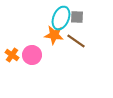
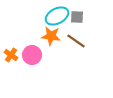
cyan ellipse: moved 4 px left, 2 px up; rotated 40 degrees clockwise
orange star: moved 3 px left, 1 px down
orange cross: moved 1 px left
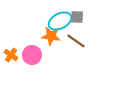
cyan ellipse: moved 3 px right, 5 px down
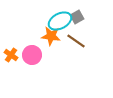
gray square: rotated 32 degrees counterclockwise
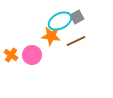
brown line: rotated 60 degrees counterclockwise
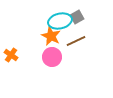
cyan ellipse: rotated 15 degrees clockwise
orange star: rotated 18 degrees clockwise
pink circle: moved 20 px right, 2 px down
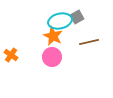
orange star: moved 2 px right
brown line: moved 13 px right, 1 px down; rotated 12 degrees clockwise
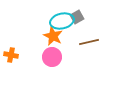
cyan ellipse: moved 2 px right
orange cross: rotated 24 degrees counterclockwise
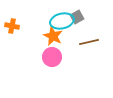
orange cross: moved 1 px right, 29 px up
